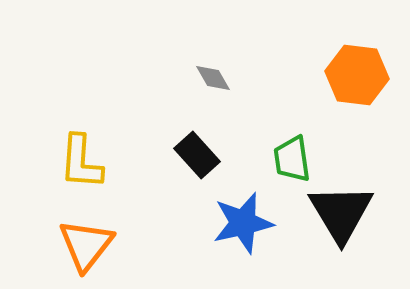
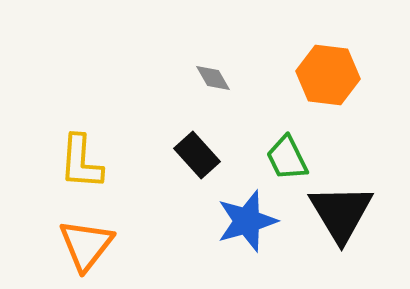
orange hexagon: moved 29 px left
green trapezoid: moved 5 px left, 1 px up; rotated 18 degrees counterclockwise
blue star: moved 4 px right, 2 px up; rotated 4 degrees counterclockwise
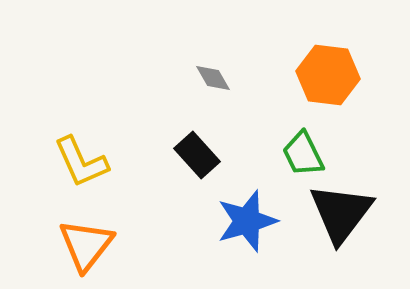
green trapezoid: moved 16 px right, 4 px up
yellow L-shape: rotated 28 degrees counterclockwise
black triangle: rotated 8 degrees clockwise
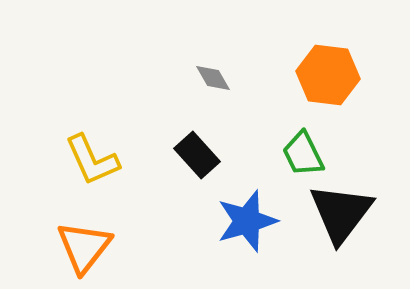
yellow L-shape: moved 11 px right, 2 px up
orange triangle: moved 2 px left, 2 px down
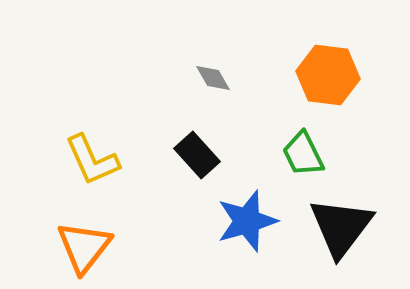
black triangle: moved 14 px down
